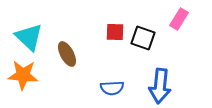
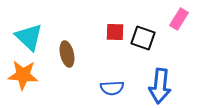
brown ellipse: rotated 15 degrees clockwise
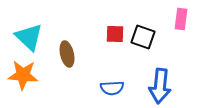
pink rectangle: moved 2 px right; rotated 25 degrees counterclockwise
red square: moved 2 px down
black square: moved 1 px up
